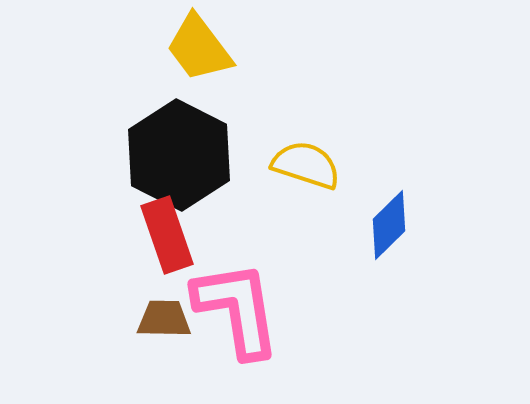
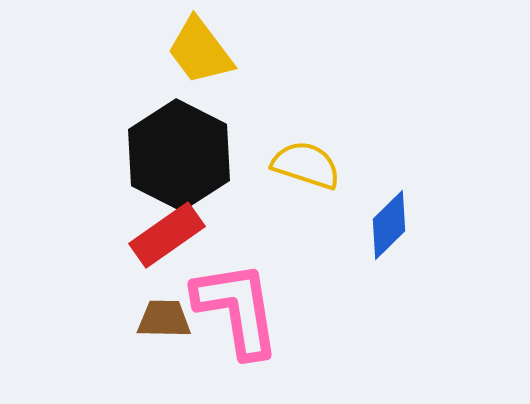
yellow trapezoid: moved 1 px right, 3 px down
red rectangle: rotated 74 degrees clockwise
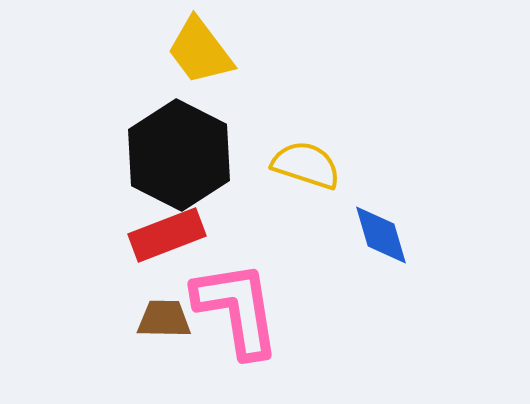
blue diamond: moved 8 px left, 10 px down; rotated 62 degrees counterclockwise
red rectangle: rotated 14 degrees clockwise
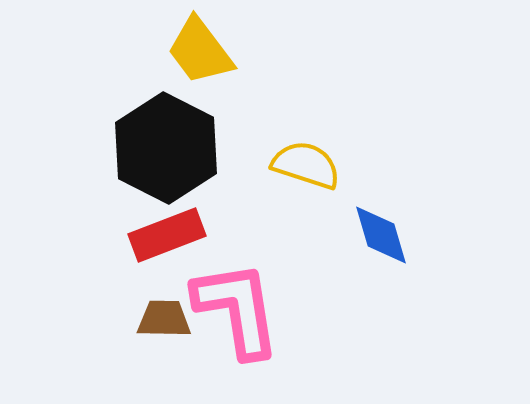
black hexagon: moved 13 px left, 7 px up
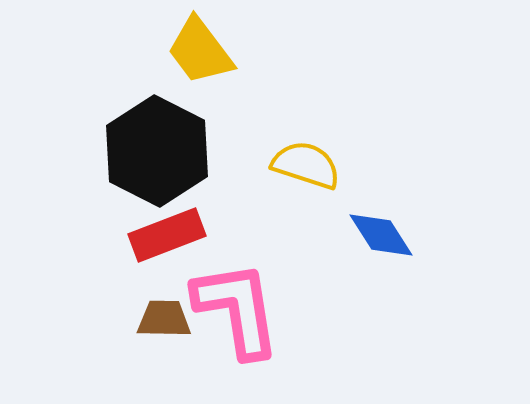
black hexagon: moved 9 px left, 3 px down
blue diamond: rotated 16 degrees counterclockwise
